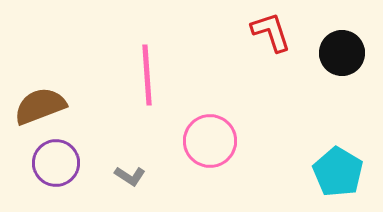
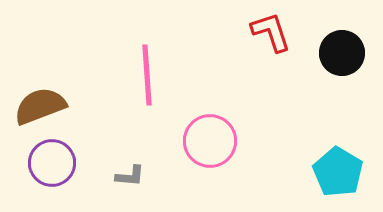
purple circle: moved 4 px left
gray L-shape: rotated 28 degrees counterclockwise
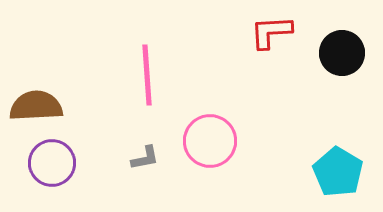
red L-shape: rotated 75 degrees counterclockwise
brown semicircle: moved 4 px left; rotated 18 degrees clockwise
gray L-shape: moved 15 px right, 18 px up; rotated 16 degrees counterclockwise
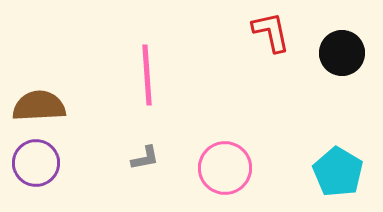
red L-shape: rotated 81 degrees clockwise
brown semicircle: moved 3 px right
pink circle: moved 15 px right, 27 px down
purple circle: moved 16 px left
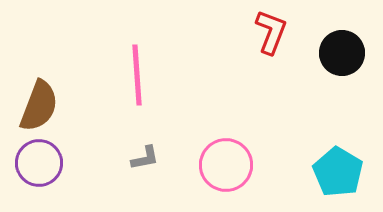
red L-shape: rotated 33 degrees clockwise
pink line: moved 10 px left
brown semicircle: rotated 114 degrees clockwise
purple circle: moved 3 px right
pink circle: moved 1 px right, 3 px up
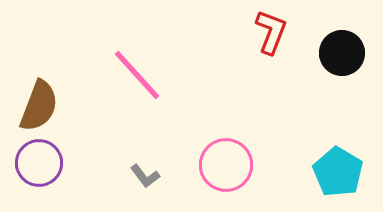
pink line: rotated 38 degrees counterclockwise
gray L-shape: moved 18 px down; rotated 64 degrees clockwise
